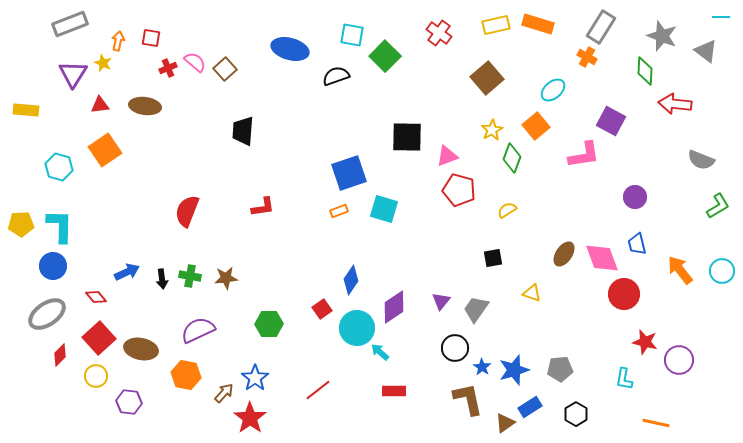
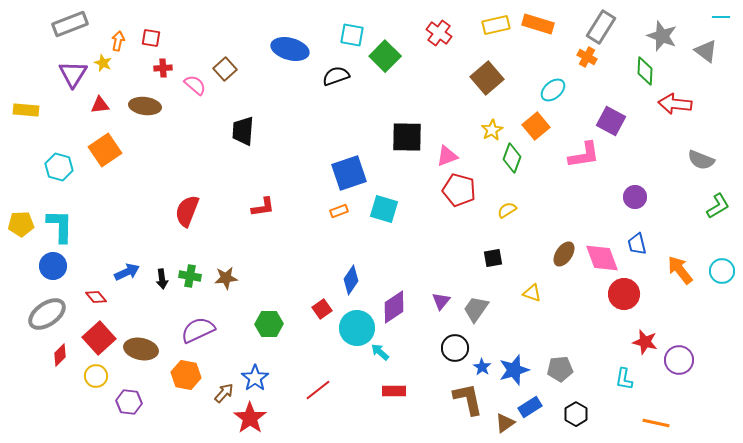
pink semicircle at (195, 62): moved 23 px down
red cross at (168, 68): moved 5 px left; rotated 18 degrees clockwise
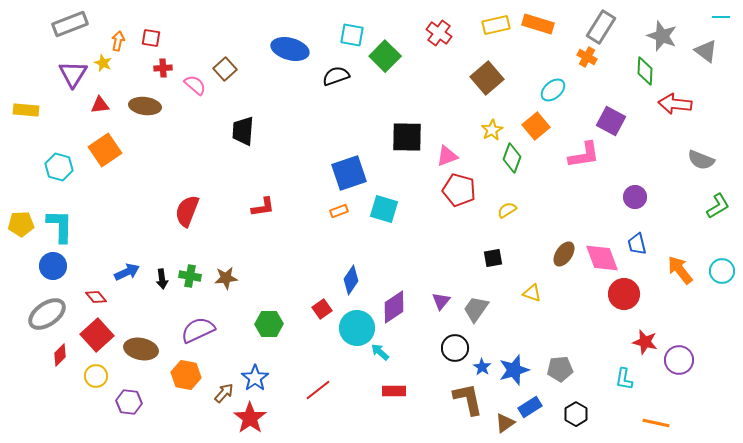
red square at (99, 338): moved 2 px left, 3 px up
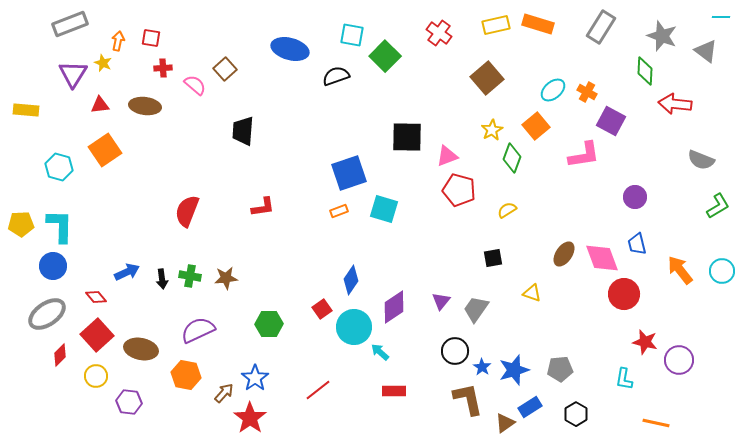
orange cross at (587, 57): moved 35 px down
cyan circle at (357, 328): moved 3 px left, 1 px up
black circle at (455, 348): moved 3 px down
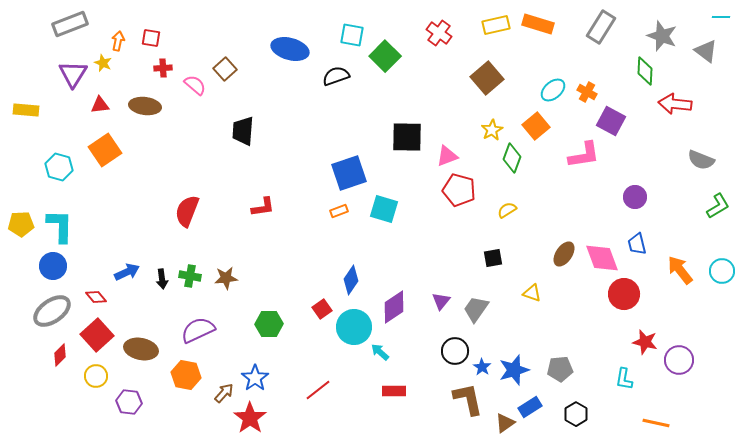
gray ellipse at (47, 314): moved 5 px right, 3 px up
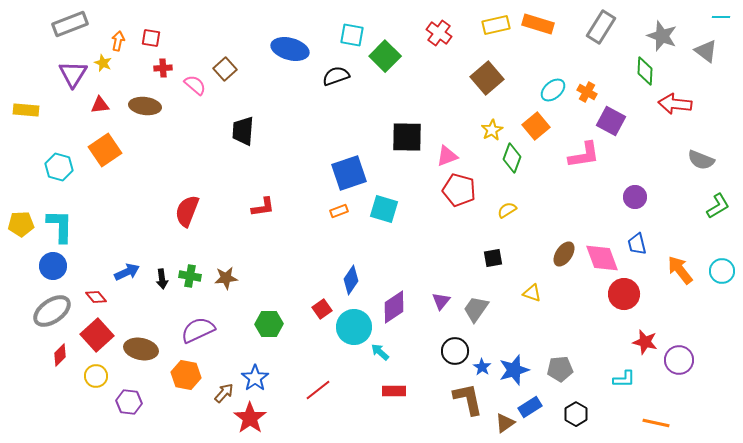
cyan L-shape at (624, 379): rotated 100 degrees counterclockwise
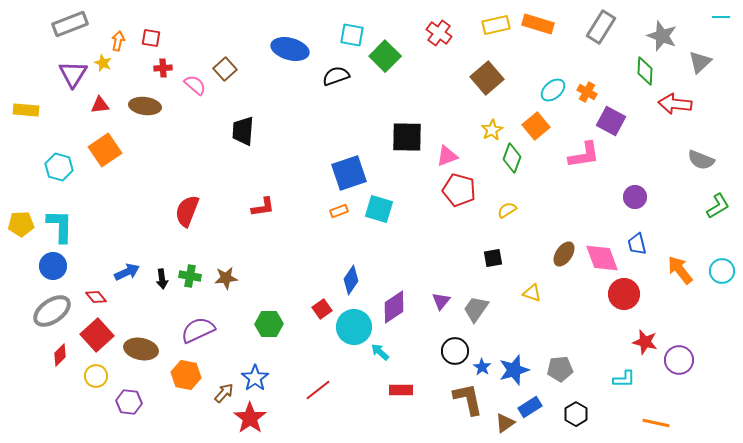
gray triangle at (706, 51): moved 6 px left, 11 px down; rotated 40 degrees clockwise
cyan square at (384, 209): moved 5 px left
red rectangle at (394, 391): moved 7 px right, 1 px up
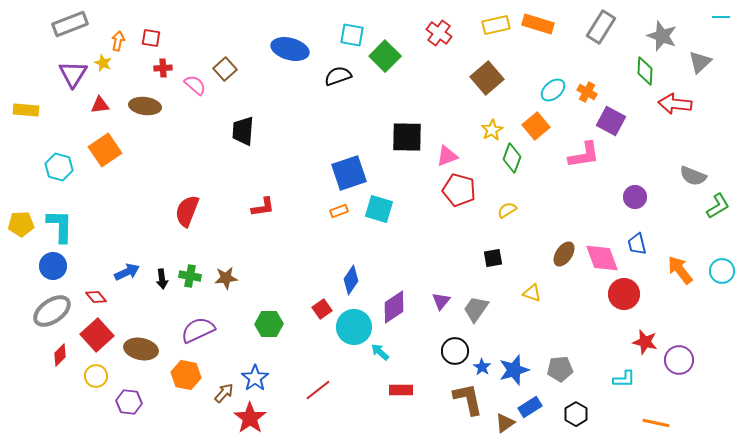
black semicircle at (336, 76): moved 2 px right
gray semicircle at (701, 160): moved 8 px left, 16 px down
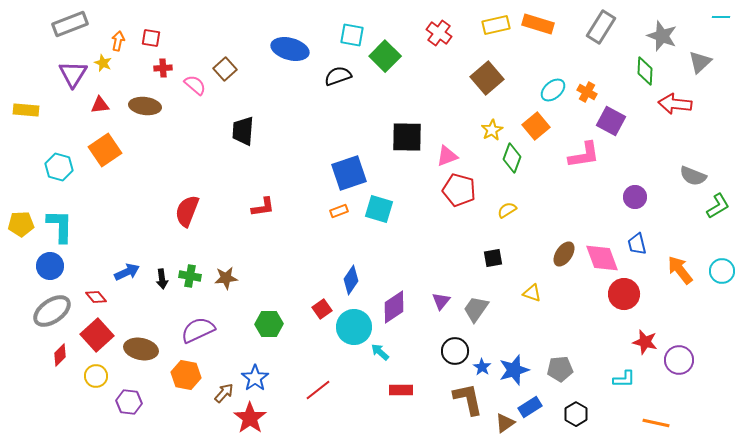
blue circle at (53, 266): moved 3 px left
